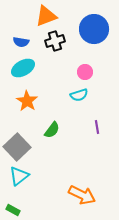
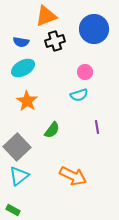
orange arrow: moved 9 px left, 19 px up
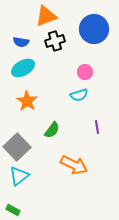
orange arrow: moved 1 px right, 11 px up
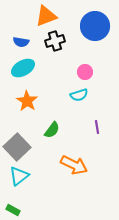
blue circle: moved 1 px right, 3 px up
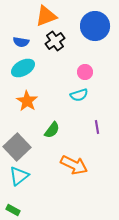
black cross: rotated 18 degrees counterclockwise
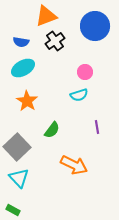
cyan triangle: moved 2 px down; rotated 35 degrees counterclockwise
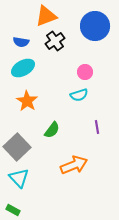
orange arrow: rotated 48 degrees counterclockwise
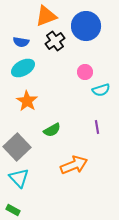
blue circle: moved 9 px left
cyan semicircle: moved 22 px right, 5 px up
green semicircle: rotated 24 degrees clockwise
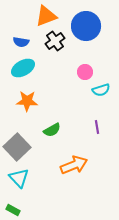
orange star: rotated 30 degrees counterclockwise
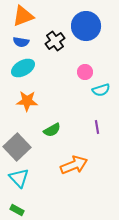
orange triangle: moved 23 px left
green rectangle: moved 4 px right
